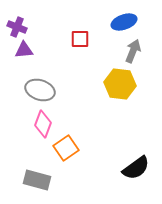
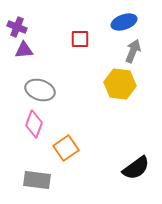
pink diamond: moved 9 px left
gray rectangle: rotated 8 degrees counterclockwise
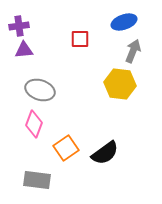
purple cross: moved 2 px right, 1 px up; rotated 30 degrees counterclockwise
black semicircle: moved 31 px left, 15 px up
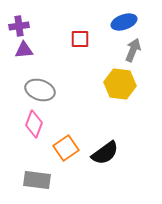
gray arrow: moved 1 px up
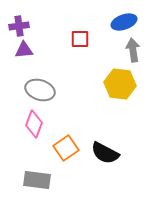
gray arrow: rotated 30 degrees counterclockwise
black semicircle: rotated 64 degrees clockwise
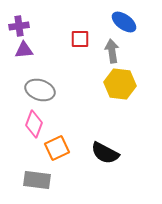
blue ellipse: rotated 55 degrees clockwise
gray arrow: moved 21 px left, 1 px down
orange square: moved 9 px left; rotated 10 degrees clockwise
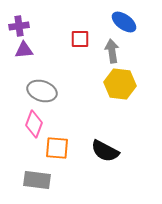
gray ellipse: moved 2 px right, 1 px down
orange square: rotated 30 degrees clockwise
black semicircle: moved 2 px up
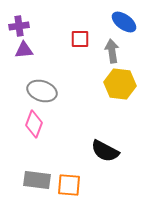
orange square: moved 12 px right, 37 px down
